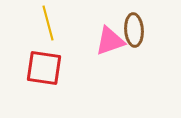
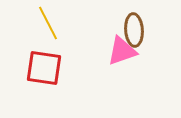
yellow line: rotated 12 degrees counterclockwise
pink triangle: moved 12 px right, 10 px down
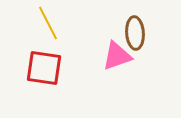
brown ellipse: moved 1 px right, 3 px down
pink triangle: moved 5 px left, 5 px down
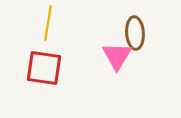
yellow line: rotated 36 degrees clockwise
pink triangle: rotated 40 degrees counterclockwise
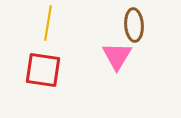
brown ellipse: moved 1 px left, 8 px up
red square: moved 1 px left, 2 px down
